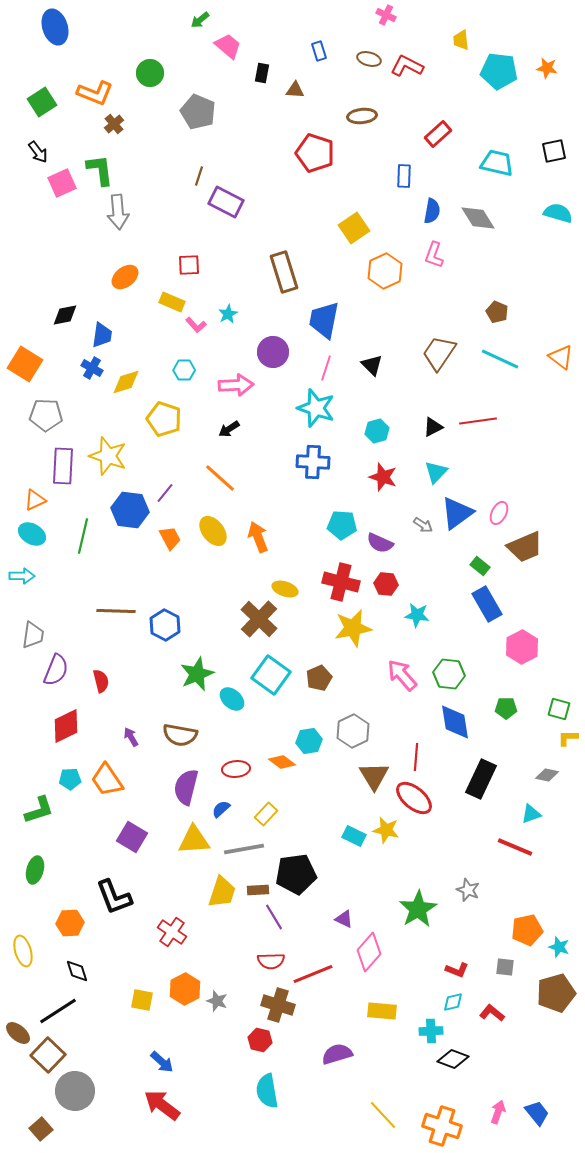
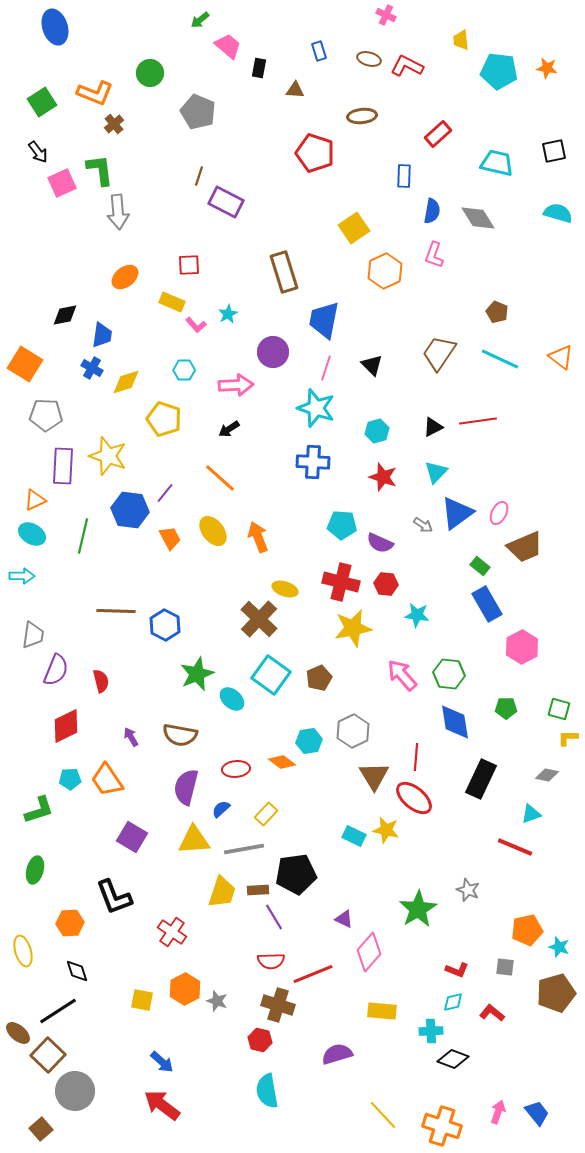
black rectangle at (262, 73): moved 3 px left, 5 px up
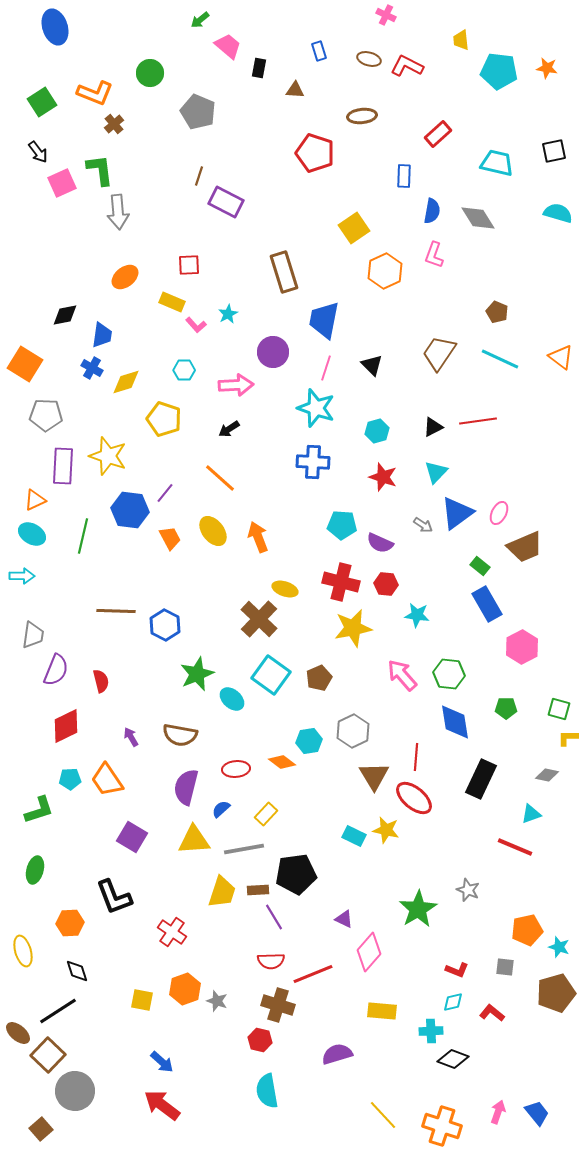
orange hexagon at (185, 989): rotated 8 degrees clockwise
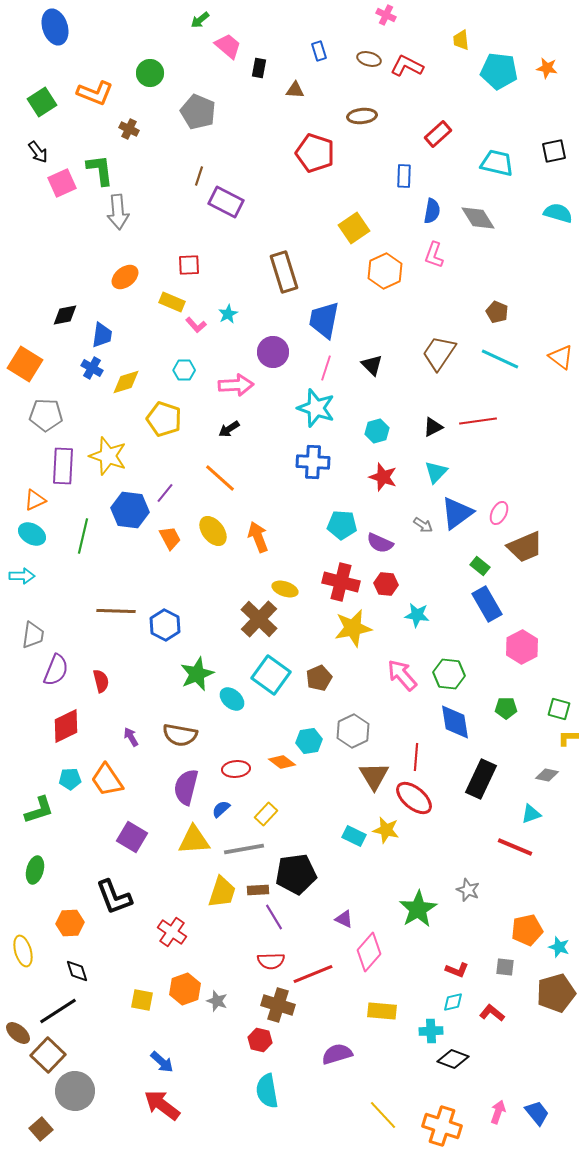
brown cross at (114, 124): moved 15 px right, 5 px down; rotated 24 degrees counterclockwise
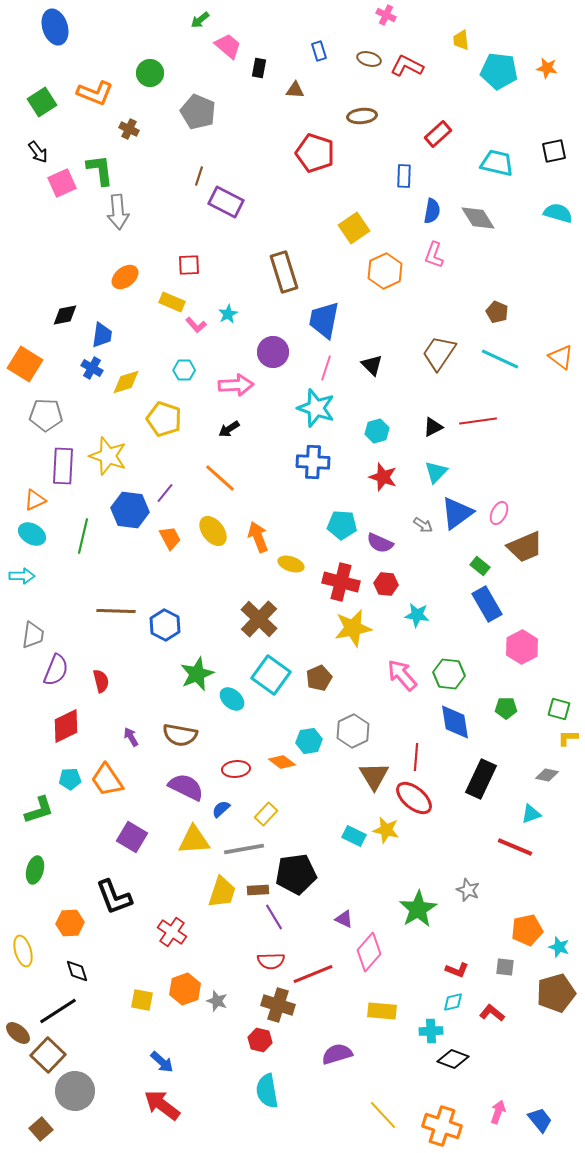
yellow ellipse at (285, 589): moved 6 px right, 25 px up
purple semicircle at (186, 787): rotated 102 degrees clockwise
blue trapezoid at (537, 1113): moved 3 px right, 7 px down
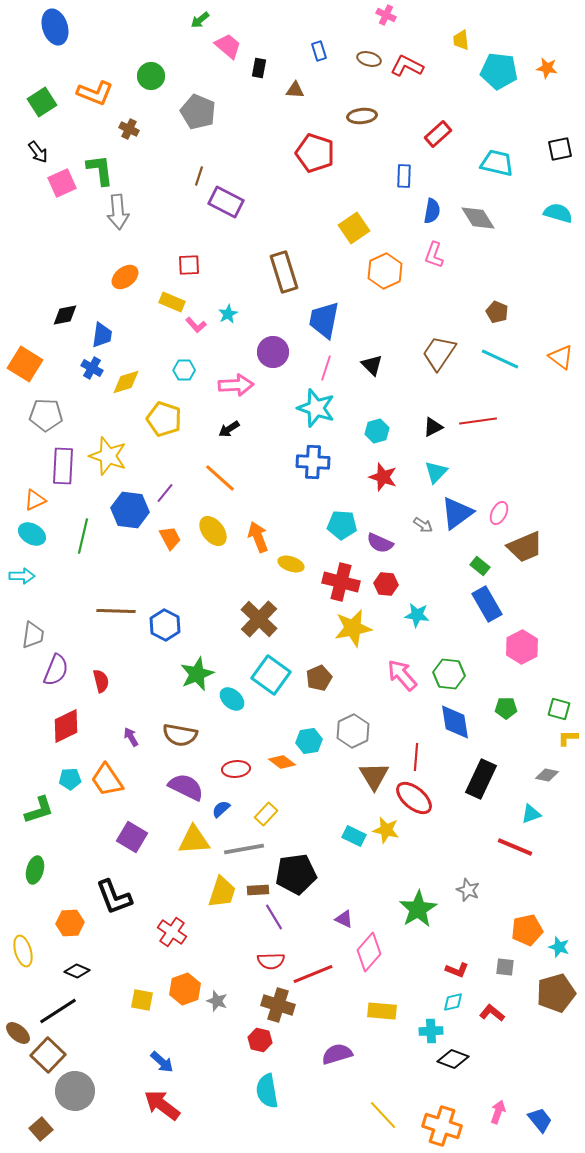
green circle at (150, 73): moved 1 px right, 3 px down
black square at (554, 151): moved 6 px right, 2 px up
black diamond at (77, 971): rotated 50 degrees counterclockwise
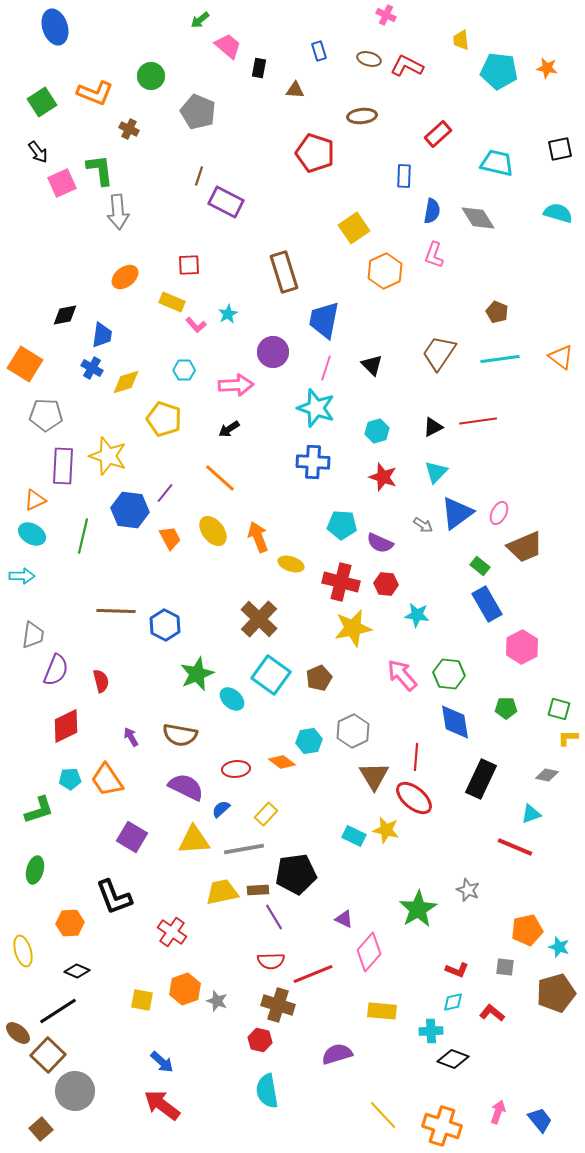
cyan line at (500, 359): rotated 33 degrees counterclockwise
yellow trapezoid at (222, 892): rotated 120 degrees counterclockwise
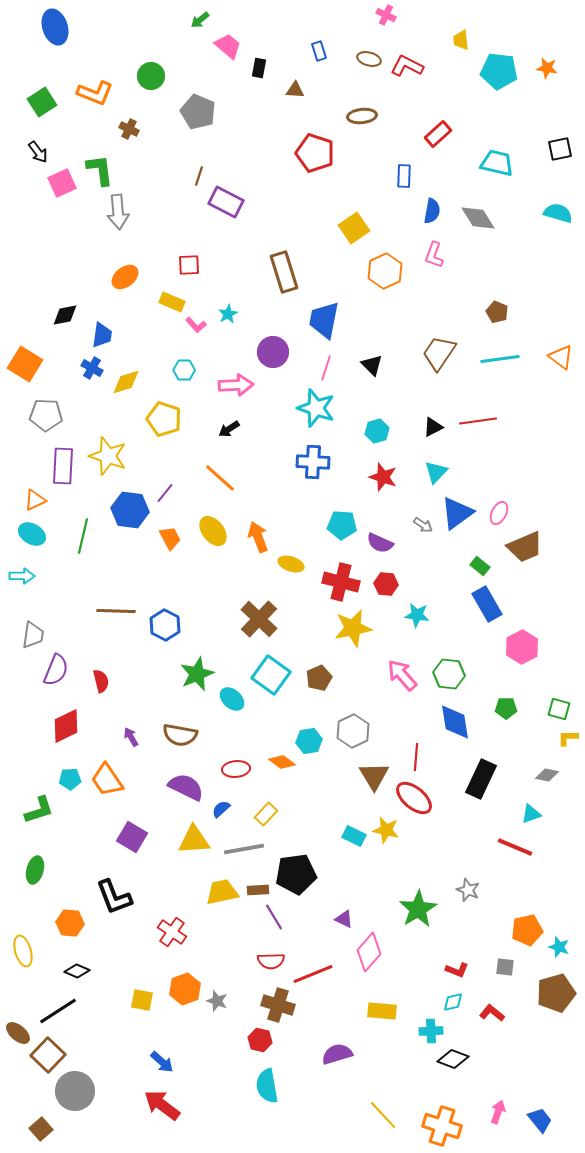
orange hexagon at (70, 923): rotated 8 degrees clockwise
cyan semicircle at (267, 1091): moved 5 px up
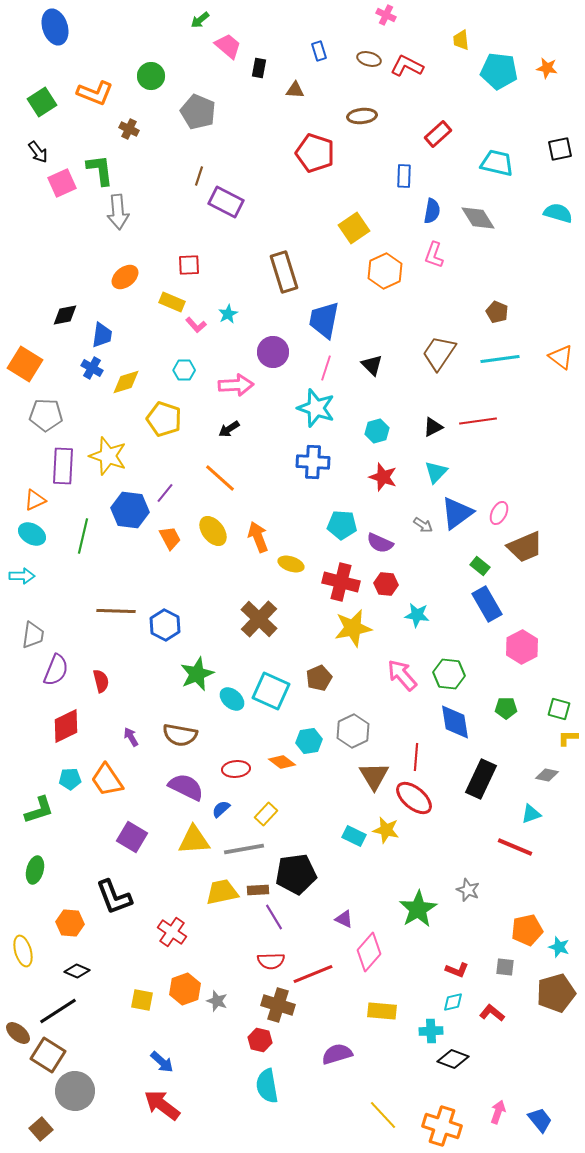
cyan square at (271, 675): moved 16 px down; rotated 12 degrees counterclockwise
brown square at (48, 1055): rotated 12 degrees counterclockwise
